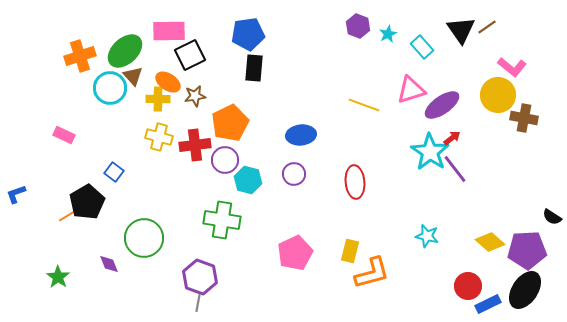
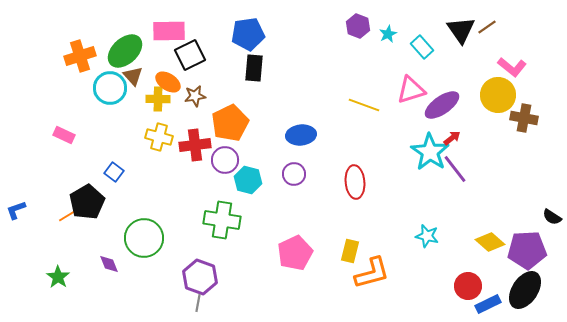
blue L-shape at (16, 194): moved 16 px down
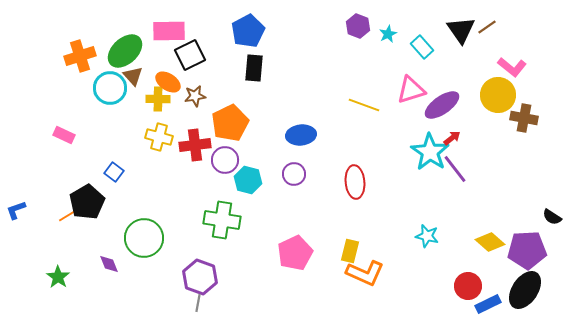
blue pentagon at (248, 34): moved 3 px up; rotated 20 degrees counterclockwise
orange L-shape at (372, 273): moved 7 px left; rotated 39 degrees clockwise
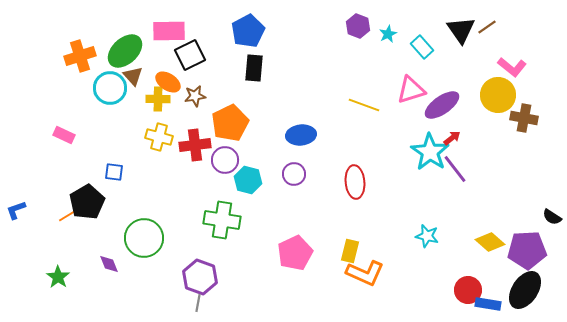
blue square at (114, 172): rotated 30 degrees counterclockwise
red circle at (468, 286): moved 4 px down
blue rectangle at (488, 304): rotated 35 degrees clockwise
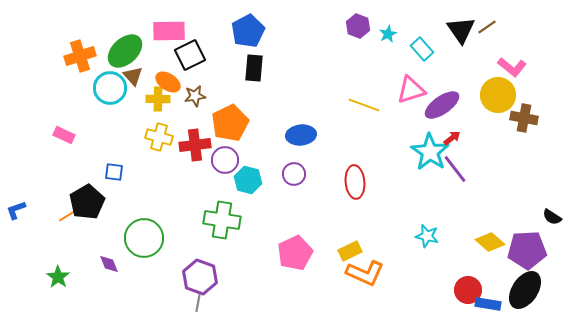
cyan rectangle at (422, 47): moved 2 px down
yellow rectangle at (350, 251): rotated 50 degrees clockwise
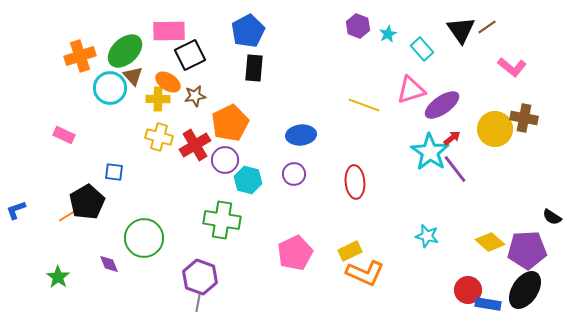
yellow circle at (498, 95): moved 3 px left, 34 px down
red cross at (195, 145): rotated 24 degrees counterclockwise
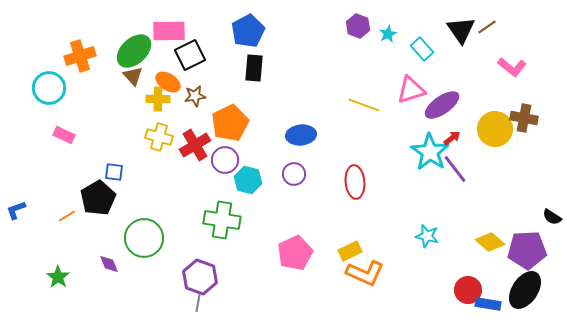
green ellipse at (125, 51): moved 9 px right
cyan circle at (110, 88): moved 61 px left
black pentagon at (87, 202): moved 11 px right, 4 px up
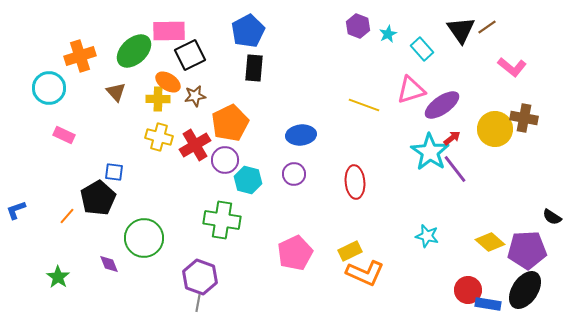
brown triangle at (133, 76): moved 17 px left, 16 px down
orange line at (67, 216): rotated 18 degrees counterclockwise
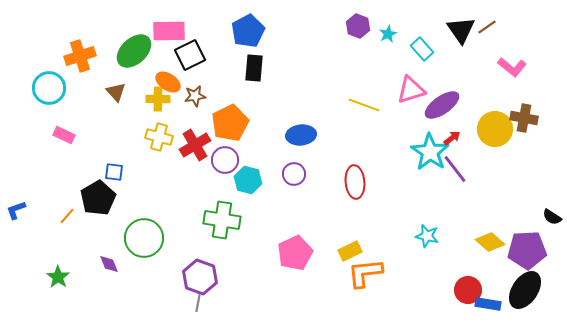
orange L-shape at (365, 273): rotated 150 degrees clockwise
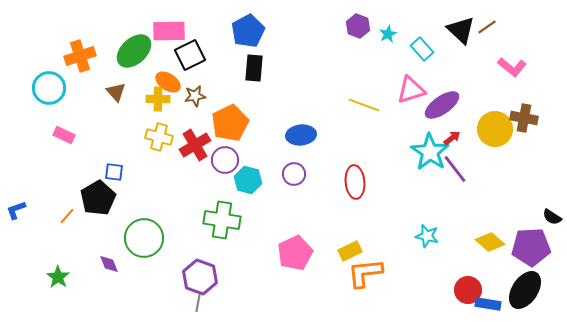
black triangle at (461, 30): rotated 12 degrees counterclockwise
purple pentagon at (527, 250): moved 4 px right, 3 px up
